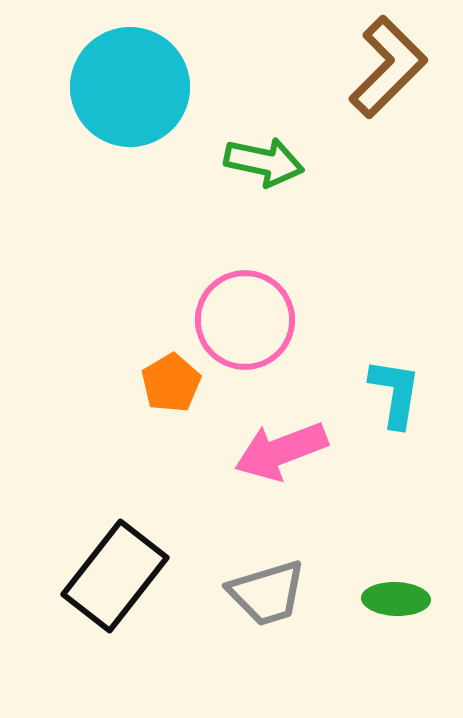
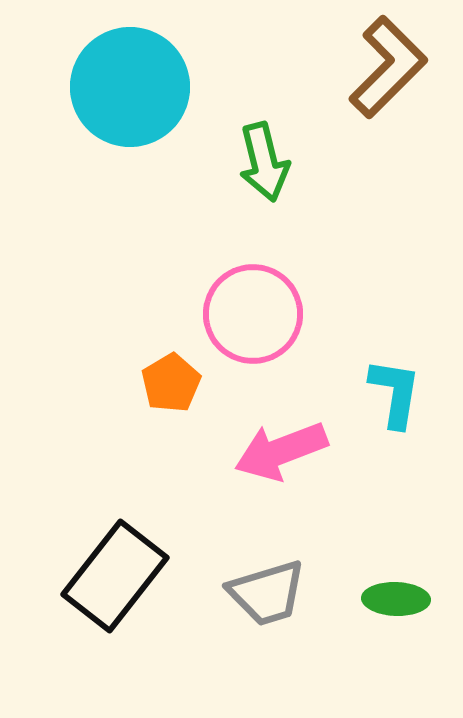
green arrow: rotated 64 degrees clockwise
pink circle: moved 8 px right, 6 px up
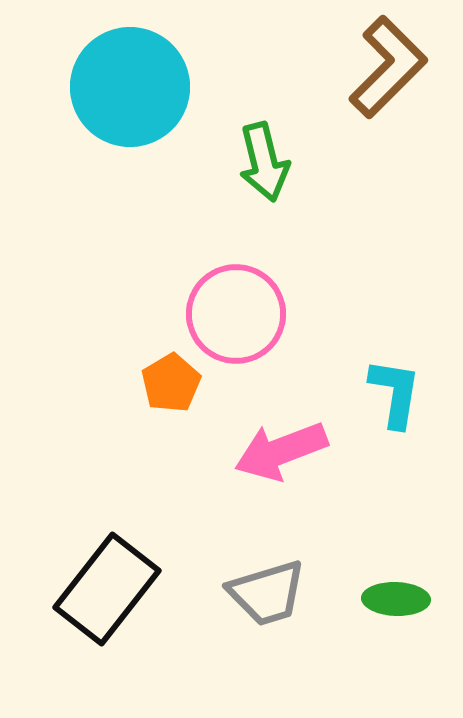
pink circle: moved 17 px left
black rectangle: moved 8 px left, 13 px down
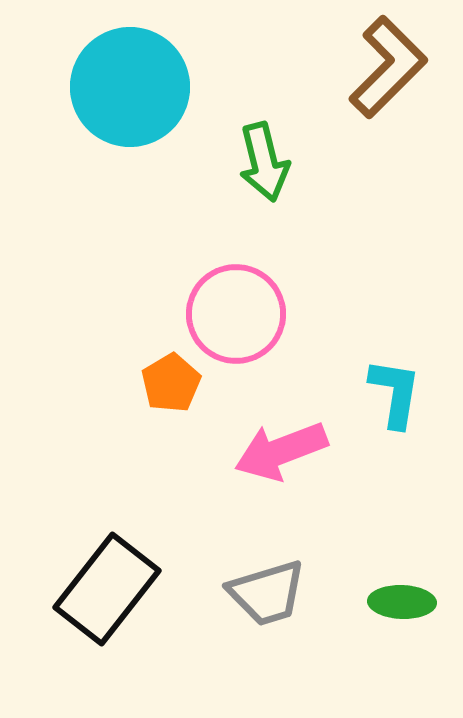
green ellipse: moved 6 px right, 3 px down
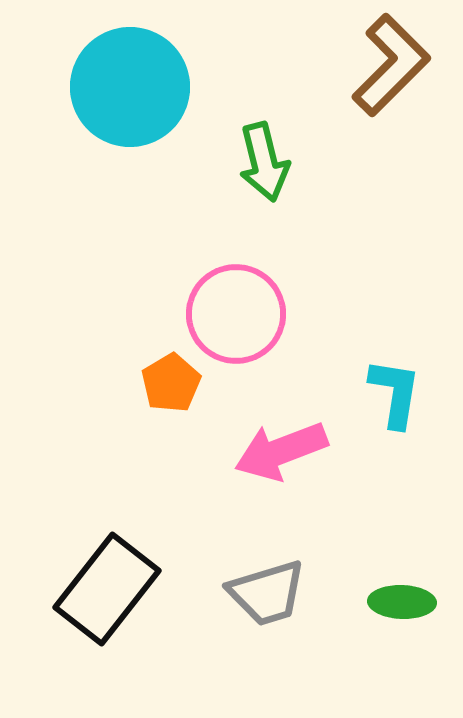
brown L-shape: moved 3 px right, 2 px up
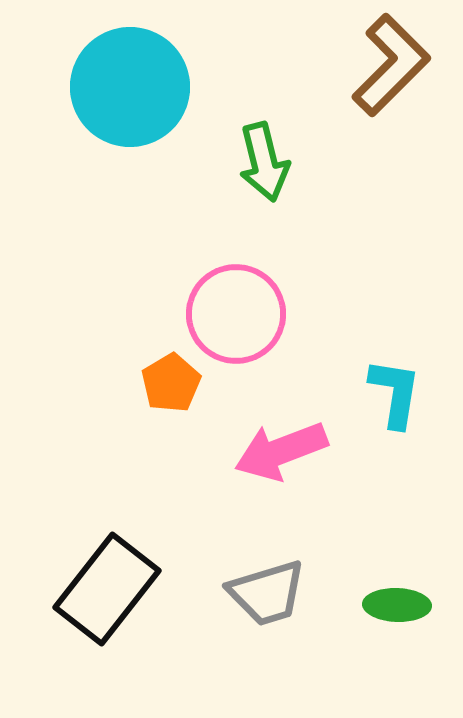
green ellipse: moved 5 px left, 3 px down
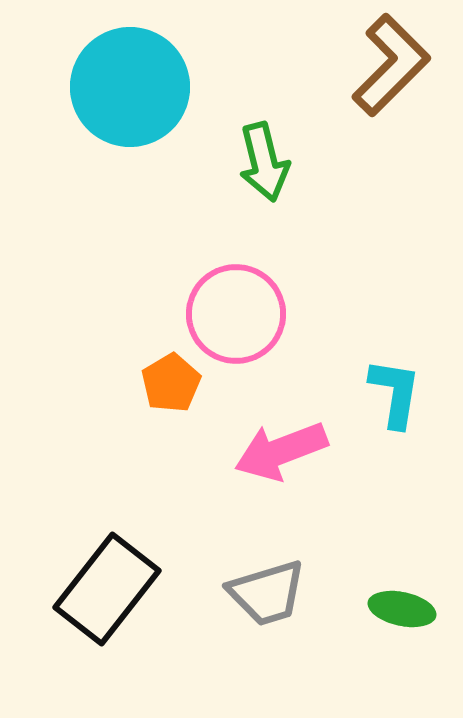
green ellipse: moved 5 px right, 4 px down; rotated 10 degrees clockwise
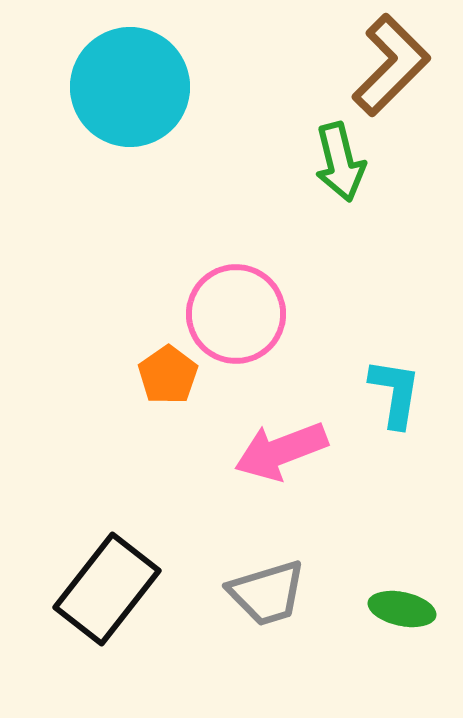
green arrow: moved 76 px right
orange pentagon: moved 3 px left, 8 px up; rotated 4 degrees counterclockwise
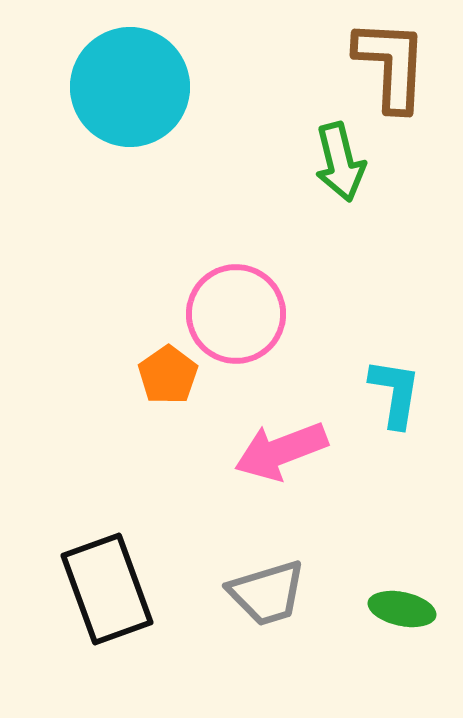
brown L-shape: rotated 42 degrees counterclockwise
black rectangle: rotated 58 degrees counterclockwise
